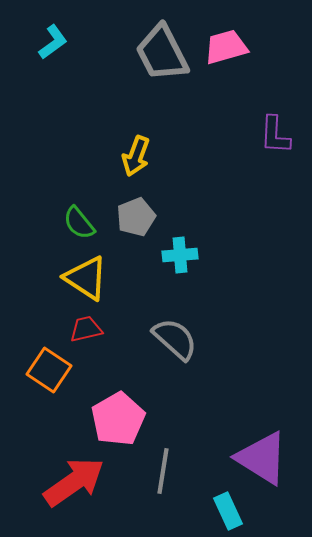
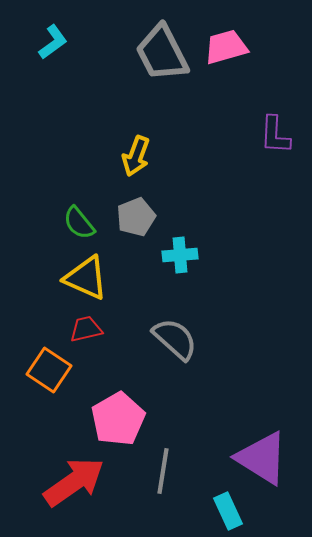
yellow triangle: rotated 9 degrees counterclockwise
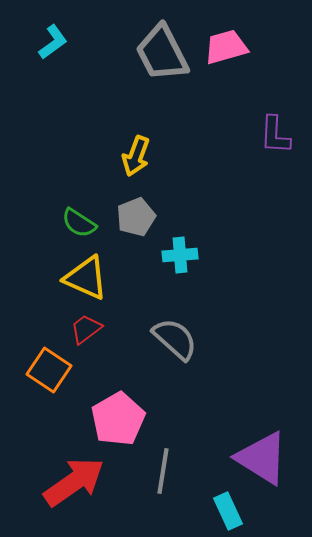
green semicircle: rotated 18 degrees counterclockwise
red trapezoid: rotated 24 degrees counterclockwise
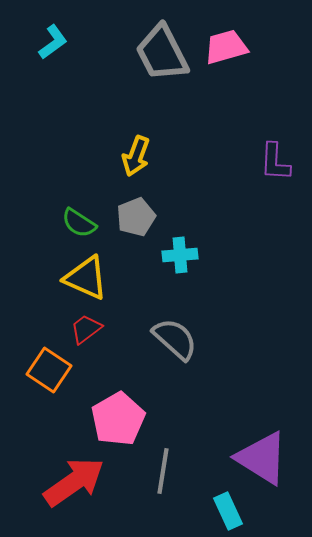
purple L-shape: moved 27 px down
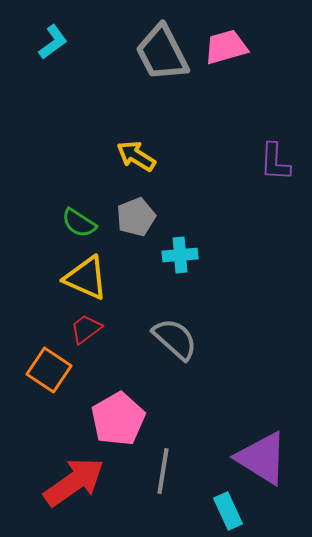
yellow arrow: rotated 102 degrees clockwise
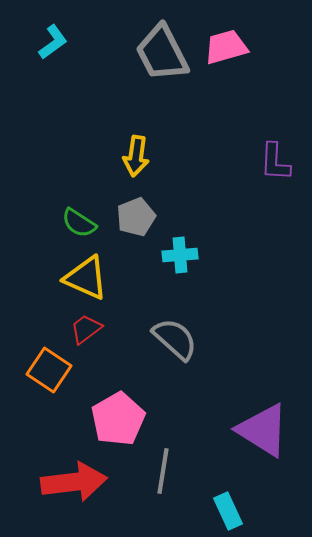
yellow arrow: rotated 114 degrees counterclockwise
purple triangle: moved 1 px right, 28 px up
red arrow: rotated 28 degrees clockwise
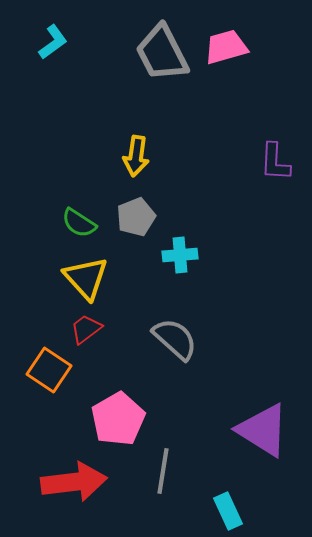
yellow triangle: rotated 24 degrees clockwise
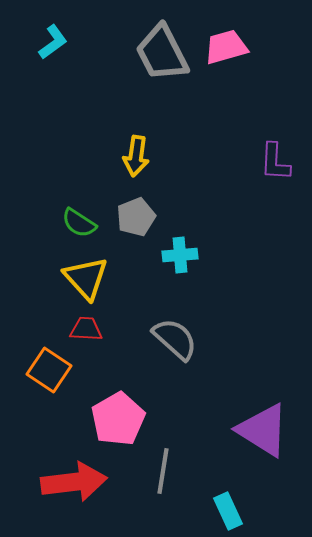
red trapezoid: rotated 40 degrees clockwise
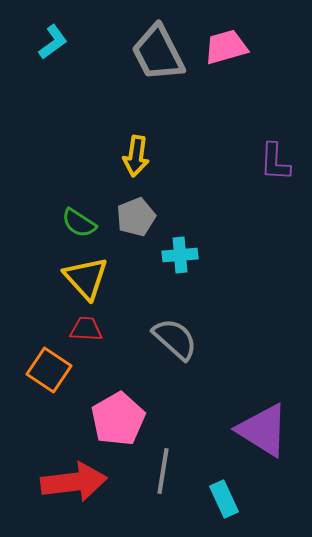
gray trapezoid: moved 4 px left
cyan rectangle: moved 4 px left, 12 px up
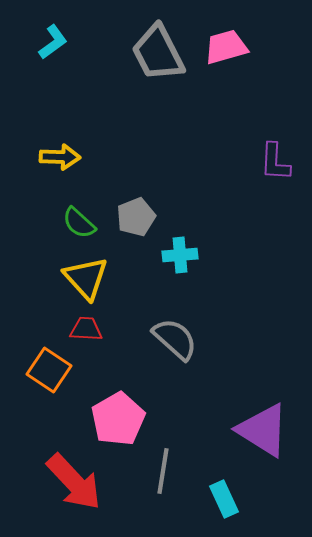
yellow arrow: moved 76 px left, 1 px down; rotated 96 degrees counterclockwise
green semicircle: rotated 9 degrees clockwise
red arrow: rotated 54 degrees clockwise
